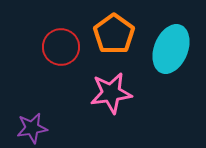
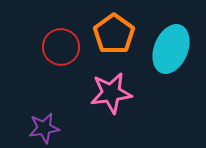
purple star: moved 12 px right
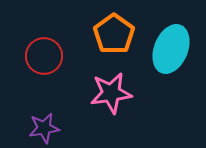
red circle: moved 17 px left, 9 px down
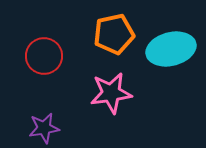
orange pentagon: rotated 24 degrees clockwise
cyan ellipse: rotated 54 degrees clockwise
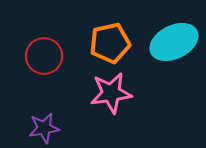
orange pentagon: moved 4 px left, 9 px down
cyan ellipse: moved 3 px right, 7 px up; rotated 12 degrees counterclockwise
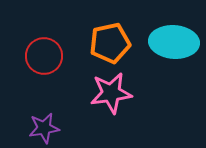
cyan ellipse: rotated 30 degrees clockwise
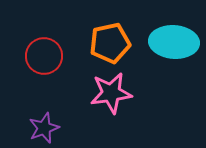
purple star: rotated 12 degrees counterclockwise
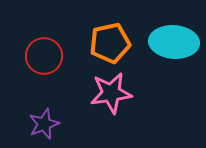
purple star: moved 4 px up
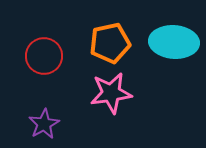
purple star: rotated 8 degrees counterclockwise
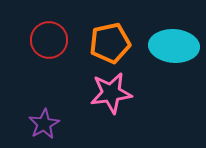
cyan ellipse: moved 4 px down
red circle: moved 5 px right, 16 px up
